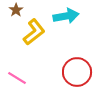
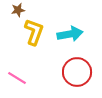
brown star: moved 2 px right; rotated 24 degrees clockwise
cyan arrow: moved 4 px right, 18 px down
yellow L-shape: rotated 32 degrees counterclockwise
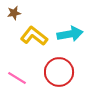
brown star: moved 4 px left, 3 px down
yellow L-shape: moved 4 px down; rotated 72 degrees counterclockwise
red circle: moved 18 px left
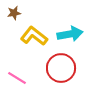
red circle: moved 2 px right, 4 px up
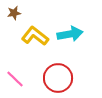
yellow L-shape: moved 1 px right
red circle: moved 3 px left, 10 px down
pink line: moved 2 px left, 1 px down; rotated 12 degrees clockwise
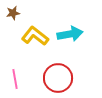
brown star: moved 1 px left
pink line: rotated 36 degrees clockwise
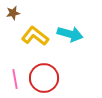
cyan arrow: rotated 25 degrees clockwise
red circle: moved 14 px left
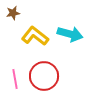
red circle: moved 2 px up
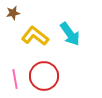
cyan arrow: rotated 40 degrees clockwise
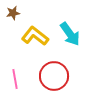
red circle: moved 10 px right
